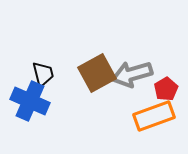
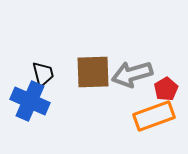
brown square: moved 4 px left, 1 px up; rotated 27 degrees clockwise
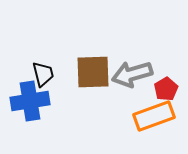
blue cross: rotated 33 degrees counterclockwise
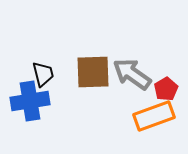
gray arrow: rotated 51 degrees clockwise
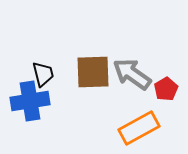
orange rectangle: moved 15 px left, 12 px down; rotated 9 degrees counterclockwise
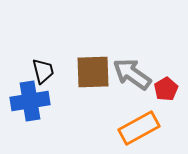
black trapezoid: moved 3 px up
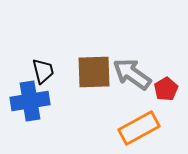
brown square: moved 1 px right
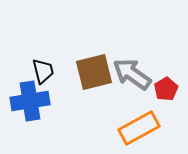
brown square: rotated 12 degrees counterclockwise
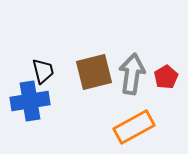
gray arrow: rotated 63 degrees clockwise
red pentagon: moved 12 px up
orange rectangle: moved 5 px left, 1 px up
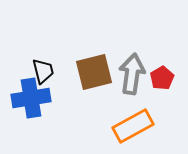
red pentagon: moved 4 px left, 1 px down
blue cross: moved 1 px right, 3 px up
orange rectangle: moved 1 px left, 1 px up
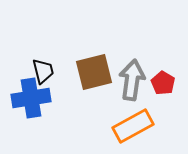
gray arrow: moved 6 px down
red pentagon: moved 1 px right, 5 px down; rotated 10 degrees counterclockwise
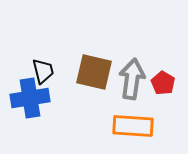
brown square: rotated 27 degrees clockwise
gray arrow: moved 1 px up
blue cross: moved 1 px left
orange rectangle: rotated 33 degrees clockwise
